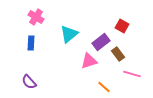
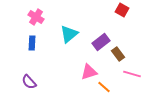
red square: moved 16 px up
blue rectangle: moved 1 px right
pink triangle: moved 11 px down
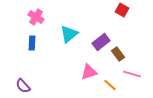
purple semicircle: moved 6 px left, 4 px down
orange line: moved 6 px right, 2 px up
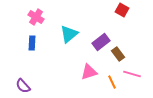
orange line: moved 2 px right, 3 px up; rotated 24 degrees clockwise
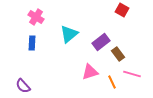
pink triangle: moved 1 px right
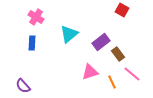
pink line: rotated 24 degrees clockwise
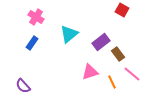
blue rectangle: rotated 32 degrees clockwise
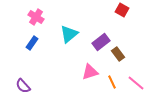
pink line: moved 4 px right, 9 px down
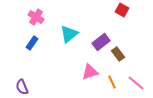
purple semicircle: moved 1 px left, 1 px down; rotated 21 degrees clockwise
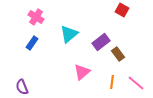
pink triangle: moved 8 px left; rotated 24 degrees counterclockwise
orange line: rotated 32 degrees clockwise
